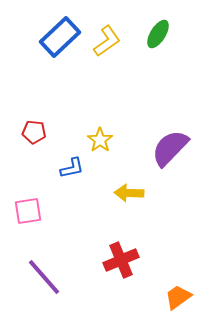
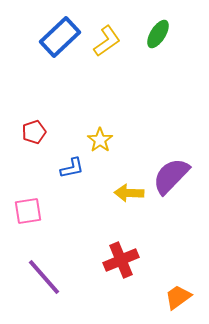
red pentagon: rotated 25 degrees counterclockwise
purple semicircle: moved 1 px right, 28 px down
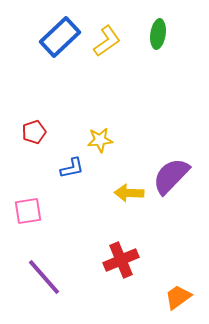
green ellipse: rotated 24 degrees counterclockwise
yellow star: rotated 30 degrees clockwise
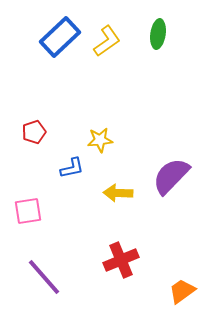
yellow arrow: moved 11 px left
orange trapezoid: moved 4 px right, 6 px up
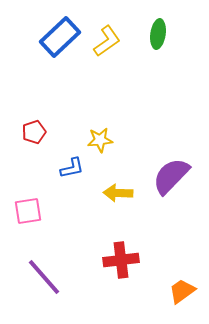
red cross: rotated 16 degrees clockwise
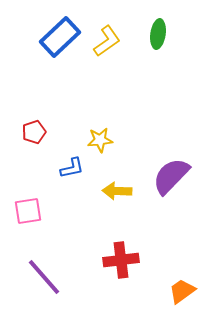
yellow arrow: moved 1 px left, 2 px up
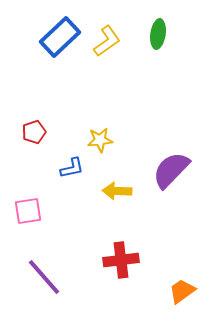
purple semicircle: moved 6 px up
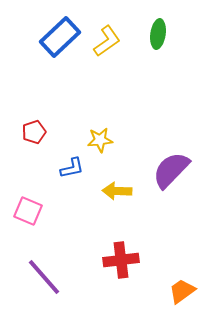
pink square: rotated 32 degrees clockwise
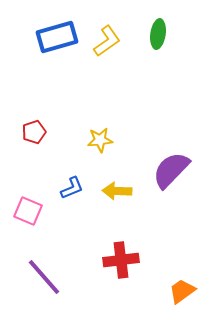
blue rectangle: moved 3 px left; rotated 27 degrees clockwise
blue L-shape: moved 20 px down; rotated 10 degrees counterclockwise
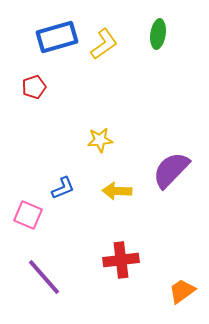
yellow L-shape: moved 3 px left, 3 px down
red pentagon: moved 45 px up
blue L-shape: moved 9 px left
pink square: moved 4 px down
